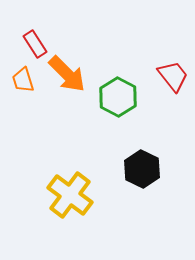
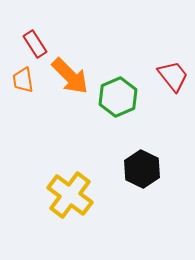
orange arrow: moved 3 px right, 2 px down
orange trapezoid: rotated 8 degrees clockwise
green hexagon: rotated 9 degrees clockwise
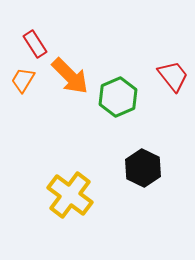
orange trapezoid: rotated 40 degrees clockwise
black hexagon: moved 1 px right, 1 px up
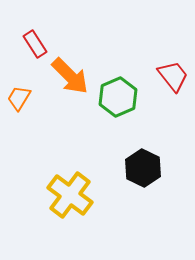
orange trapezoid: moved 4 px left, 18 px down
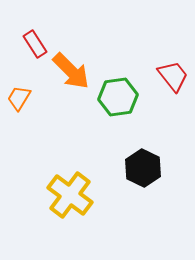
orange arrow: moved 1 px right, 5 px up
green hexagon: rotated 15 degrees clockwise
